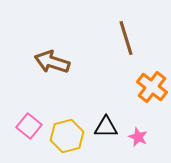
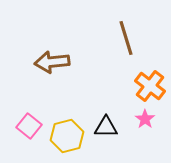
brown arrow: rotated 24 degrees counterclockwise
orange cross: moved 2 px left, 1 px up
pink star: moved 7 px right, 18 px up; rotated 12 degrees clockwise
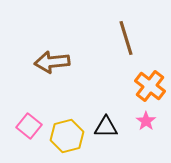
pink star: moved 1 px right, 2 px down
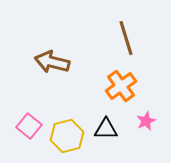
brown arrow: rotated 20 degrees clockwise
orange cross: moved 29 px left; rotated 16 degrees clockwise
pink star: rotated 12 degrees clockwise
black triangle: moved 2 px down
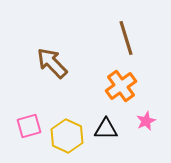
brown arrow: moved 1 px down; rotated 32 degrees clockwise
pink square: rotated 35 degrees clockwise
yellow hexagon: rotated 20 degrees counterclockwise
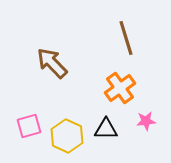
orange cross: moved 1 px left, 2 px down
pink star: rotated 18 degrees clockwise
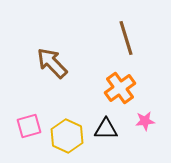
pink star: moved 1 px left
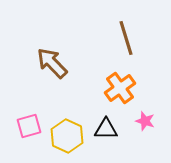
pink star: rotated 24 degrees clockwise
